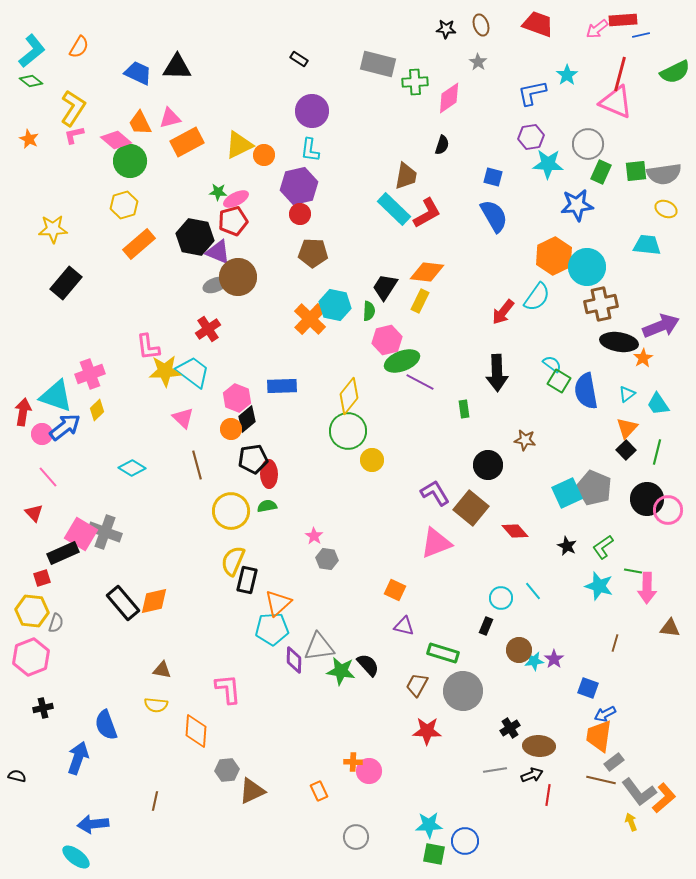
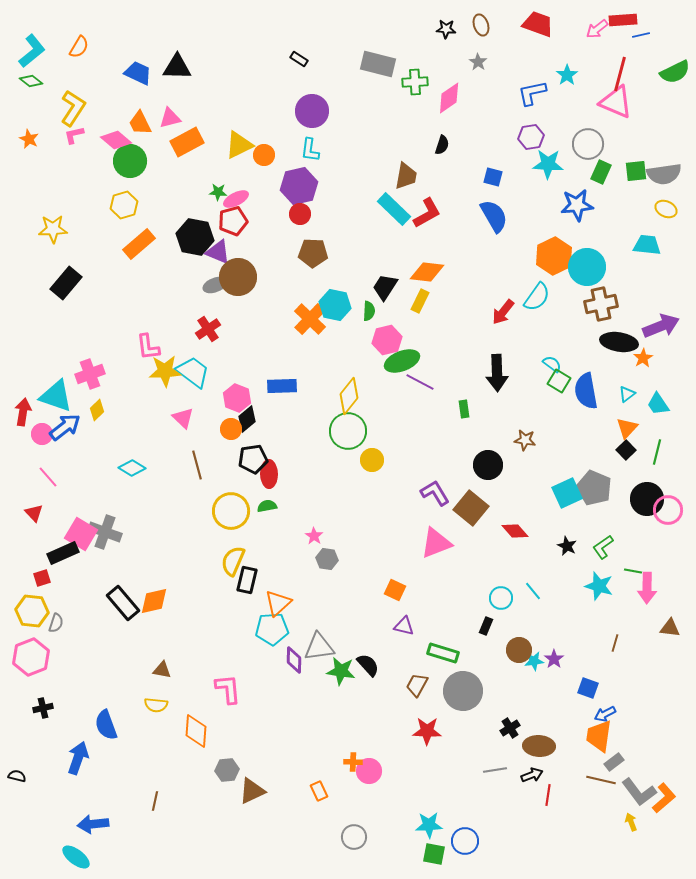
gray circle at (356, 837): moved 2 px left
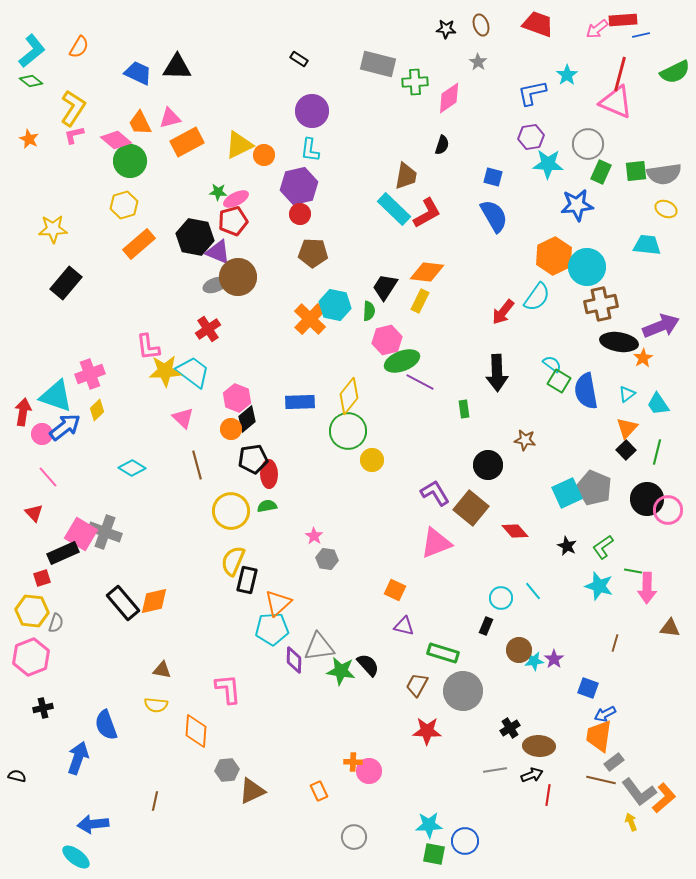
blue rectangle at (282, 386): moved 18 px right, 16 px down
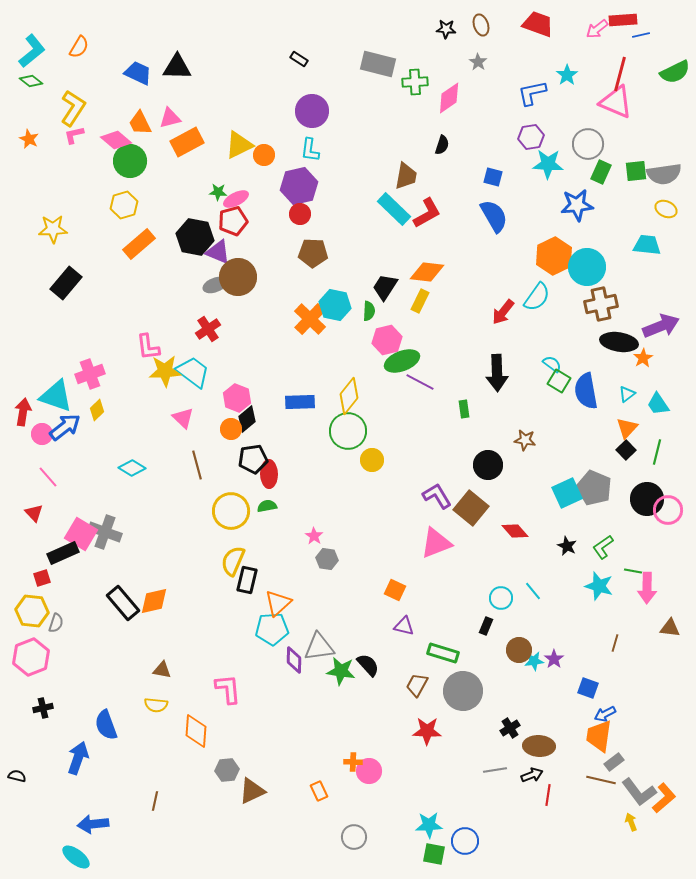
purple L-shape at (435, 493): moved 2 px right, 3 px down
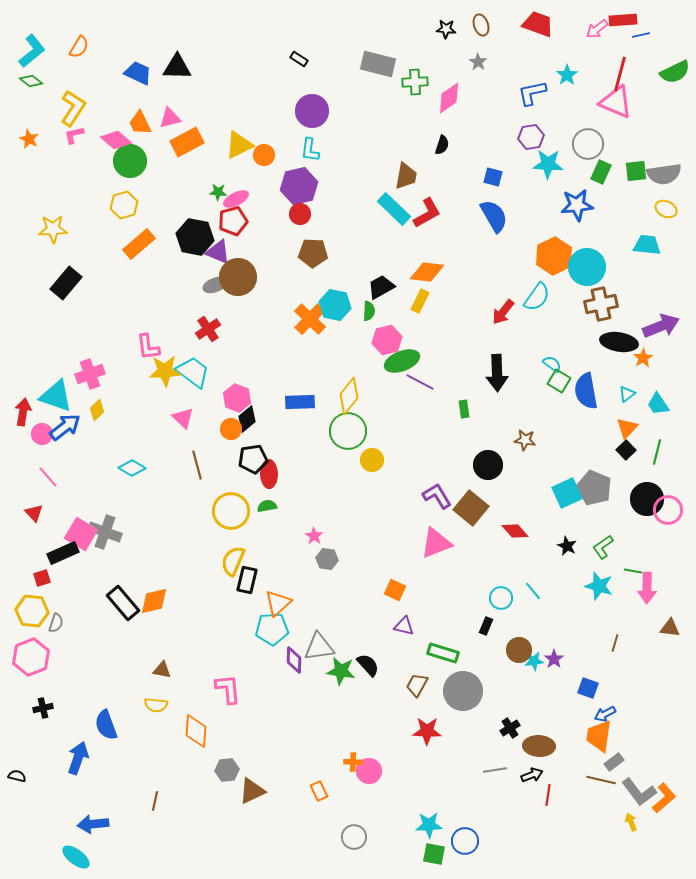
black trapezoid at (385, 287): moved 4 px left; rotated 28 degrees clockwise
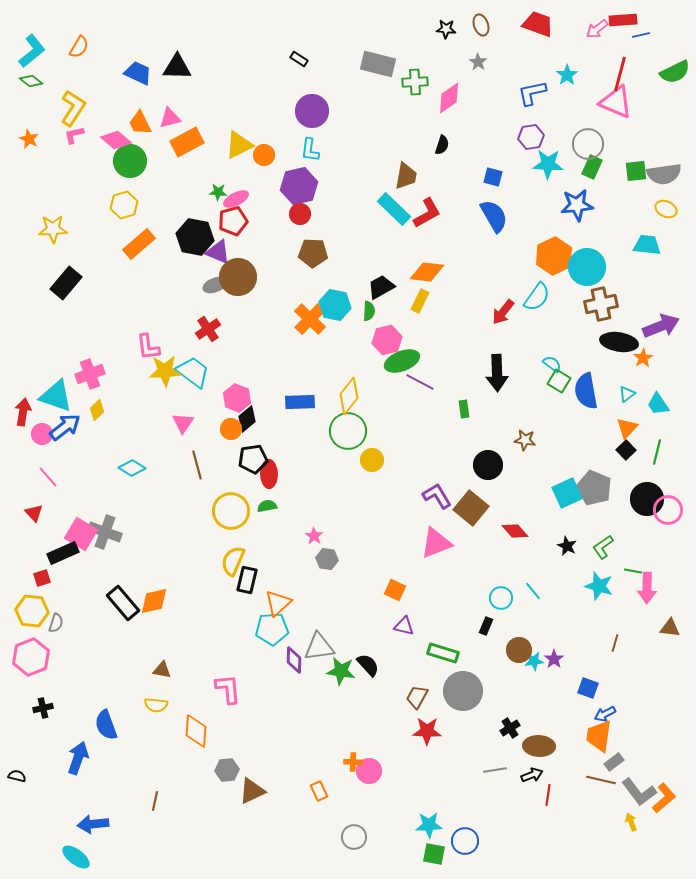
green rectangle at (601, 172): moved 9 px left, 5 px up
pink triangle at (183, 418): moved 5 px down; rotated 20 degrees clockwise
brown trapezoid at (417, 685): moved 12 px down
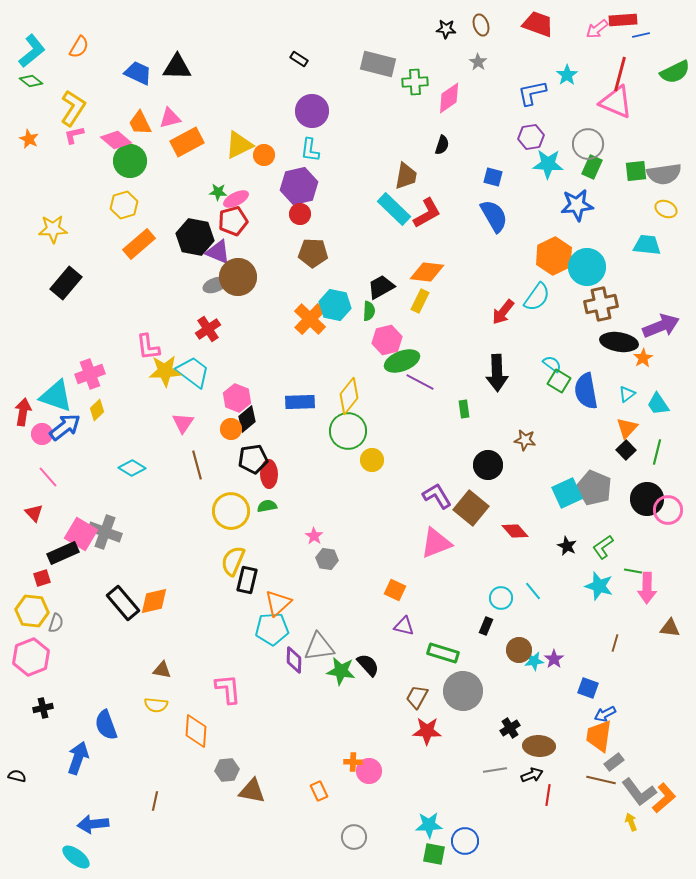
brown triangle at (252, 791): rotated 36 degrees clockwise
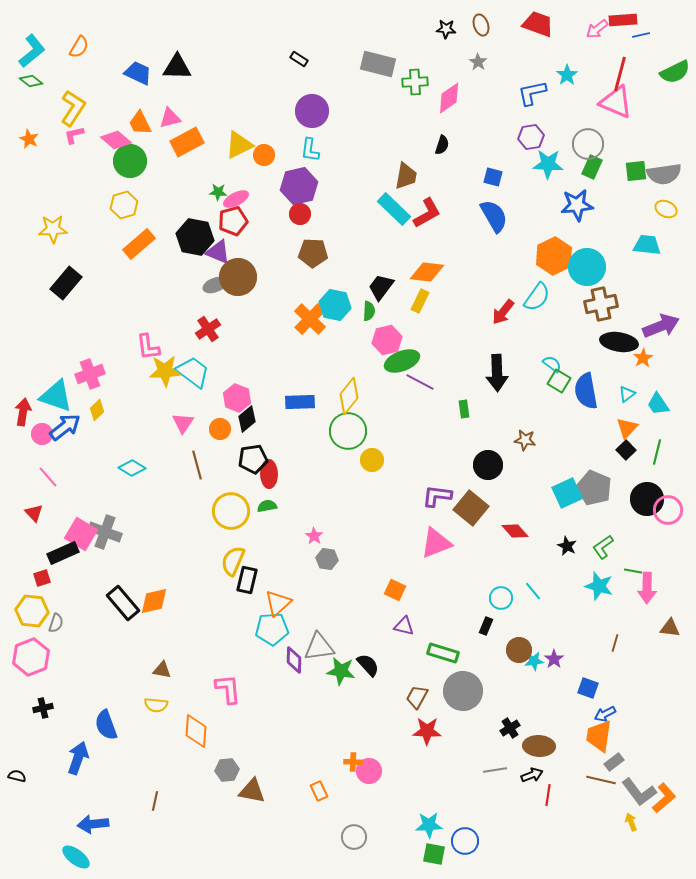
black trapezoid at (381, 287): rotated 24 degrees counterclockwise
orange circle at (231, 429): moved 11 px left
purple L-shape at (437, 496): rotated 52 degrees counterclockwise
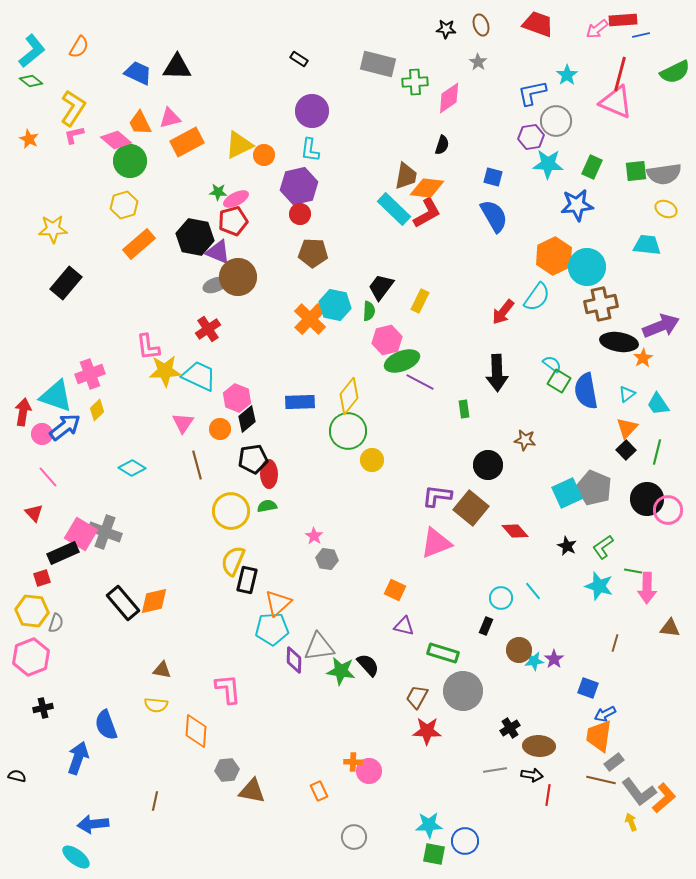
gray circle at (588, 144): moved 32 px left, 23 px up
orange diamond at (427, 272): moved 84 px up
cyan trapezoid at (193, 372): moved 6 px right, 4 px down; rotated 12 degrees counterclockwise
black arrow at (532, 775): rotated 30 degrees clockwise
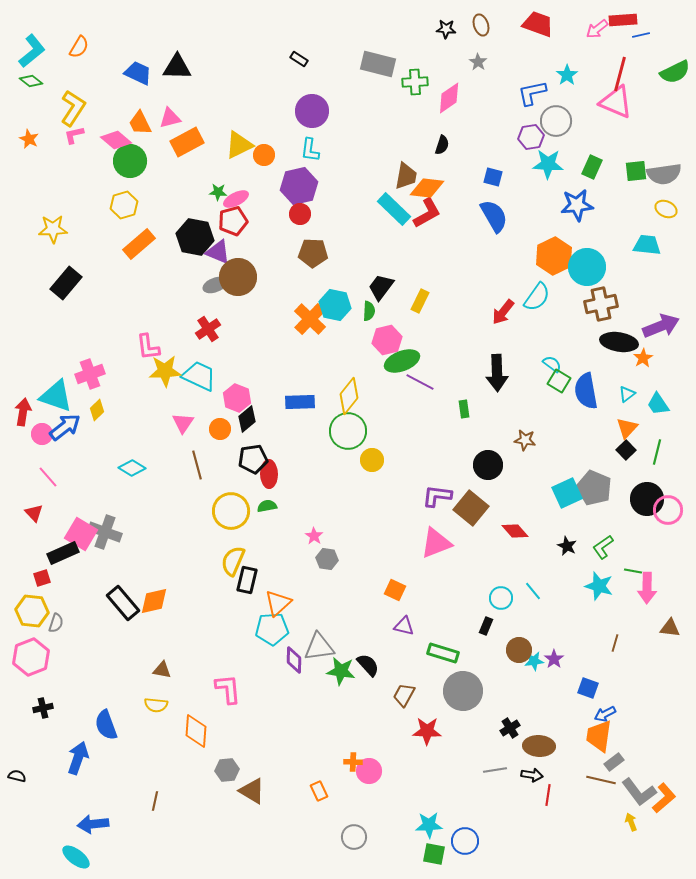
brown trapezoid at (417, 697): moved 13 px left, 2 px up
brown triangle at (252, 791): rotated 20 degrees clockwise
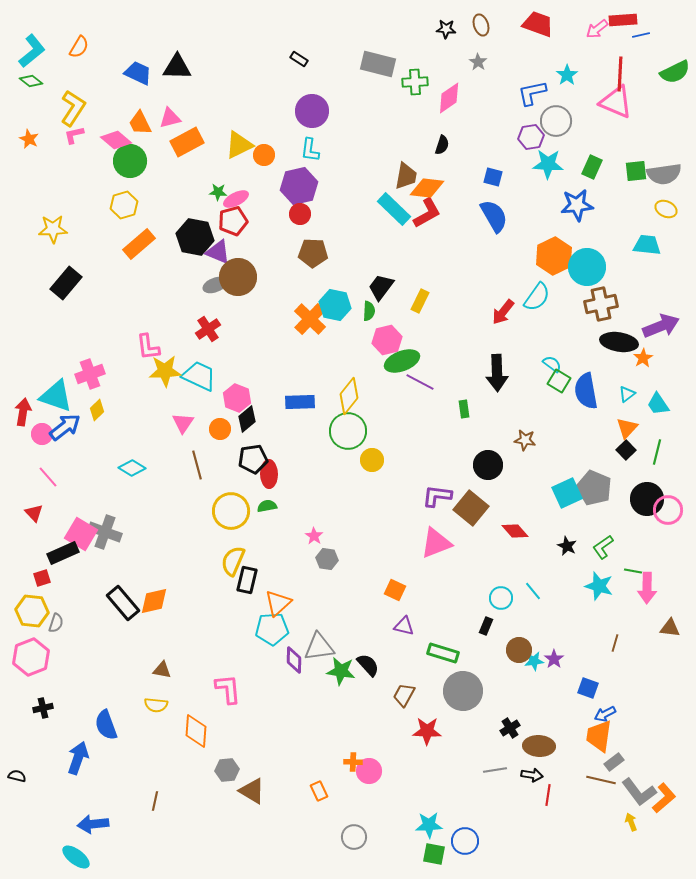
red line at (620, 74): rotated 12 degrees counterclockwise
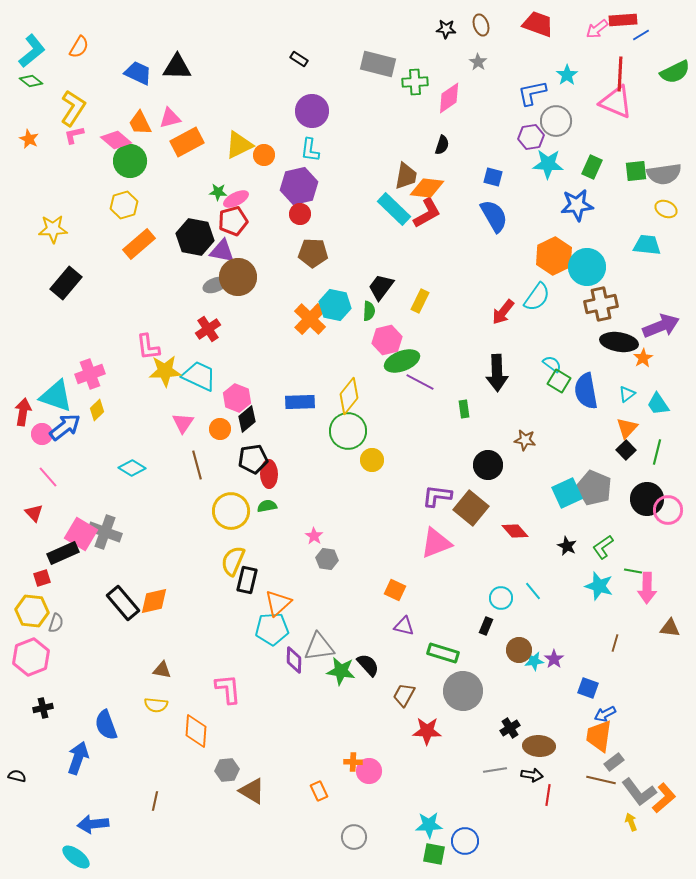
blue line at (641, 35): rotated 18 degrees counterclockwise
purple triangle at (218, 252): moved 4 px right, 1 px up; rotated 12 degrees counterclockwise
